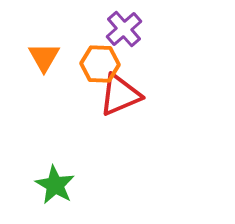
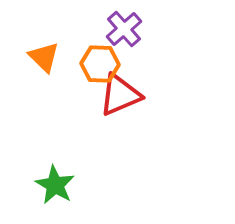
orange triangle: rotated 16 degrees counterclockwise
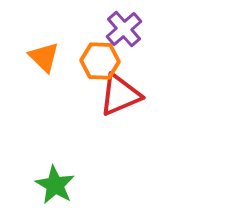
orange hexagon: moved 3 px up
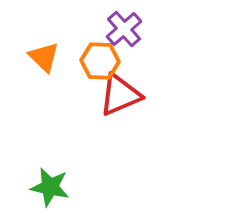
green star: moved 5 px left, 2 px down; rotated 18 degrees counterclockwise
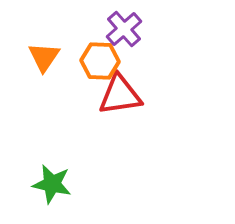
orange triangle: rotated 20 degrees clockwise
red triangle: rotated 15 degrees clockwise
green star: moved 2 px right, 3 px up
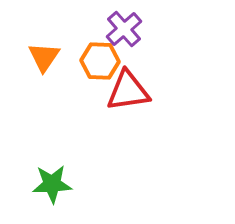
red triangle: moved 8 px right, 4 px up
green star: rotated 15 degrees counterclockwise
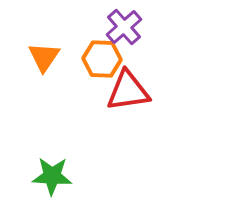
purple cross: moved 2 px up
orange hexagon: moved 2 px right, 2 px up
green star: moved 8 px up; rotated 6 degrees clockwise
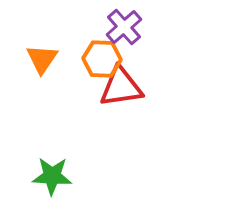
orange triangle: moved 2 px left, 2 px down
red triangle: moved 7 px left, 4 px up
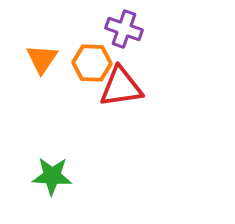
purple cross: moved 2 px down; rotated 30 degrees counterclockwise
orange hexagon: moved 10 px left, 4 px down
